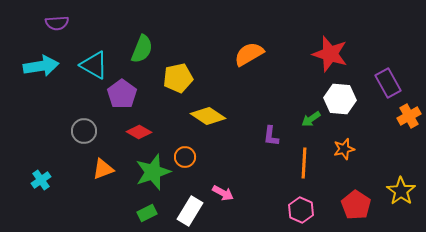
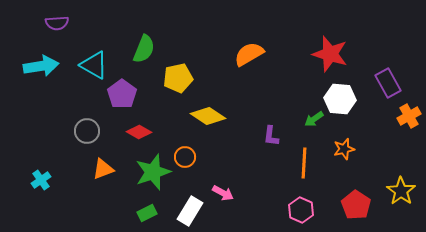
green semicircle: moved 2 px right
green arrow: moved 3 px right
gray circle: moved 3 px right
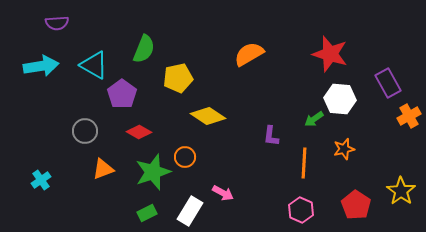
gray circle: moved 2 px left
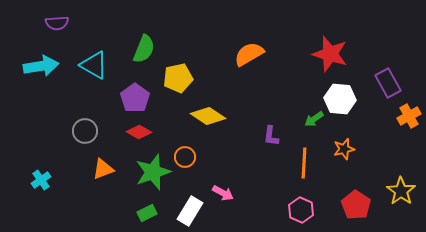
purple pentagon: moved 13 px right, 4 px down
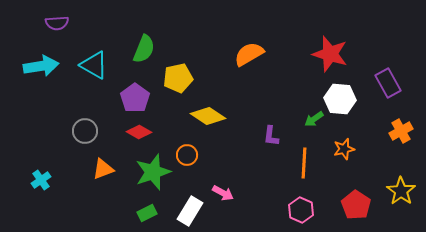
orange cross: moved 8 px left, 15 px down
orange circle: moved 2 px right, 2 px up
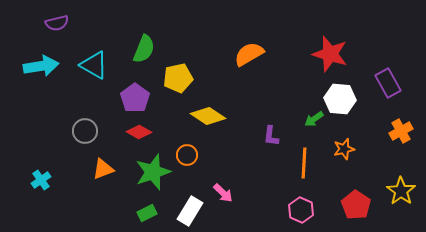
purple semicircle: rotated 10 degrees counterclockwise
pink arrow: rotated 15 degrees clockwise
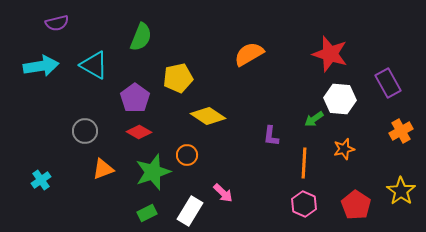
green semicircle: moved 3 px left, 12 px up
pink hexagon: moved 3 px right, 6 px up
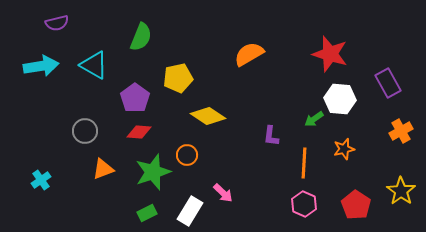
red diamond: rotated 25 degrees counterclockwise
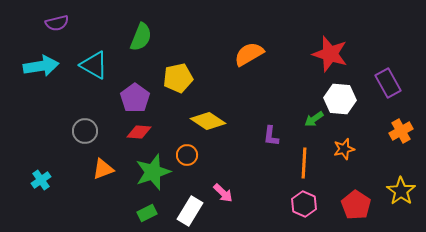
yellow diamond: moved 5 px down
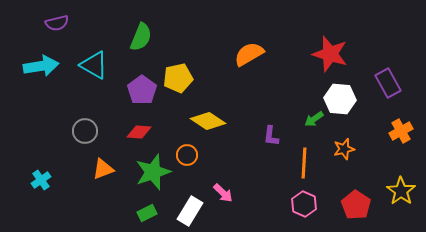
purple pentagon: moved 7 px right, 8 px up
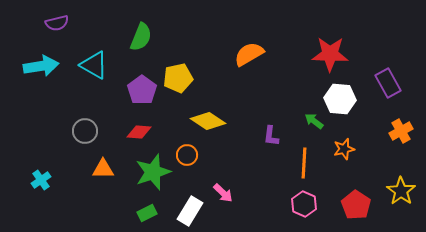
red star: rotated 15 degrees counterclockwise
green arrow: moved 2 px down; rotated 72 degrees clockwise
orange triangle: rotated 20 degrees clockwise
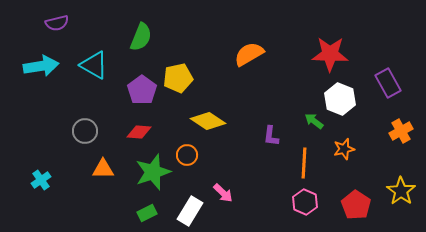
white hexagon: rotated 16 degrees clockwise
pink hexagon: moved 1 px right, 2 px up
